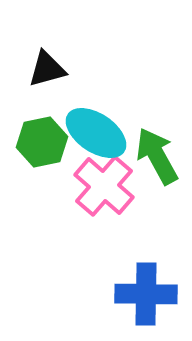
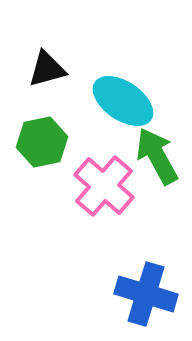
cyan ellipse: moved 27 px right, 32 px up
blue cross: rotated 16 degrees clockwise
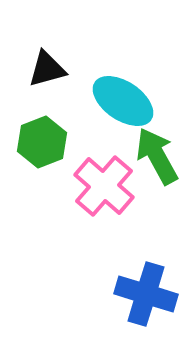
green hexagon: rotated 9 degrees counterclockwise
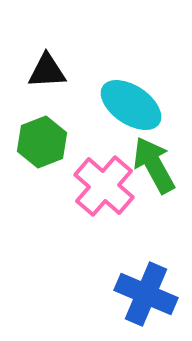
black triangle: moved 2 px down; rotated 12 degrees clockwise
cyan ellipse: moved 8 px right, 4 px down
green arrow: moved 3 px left, 9 px down
blue cross: rotated 6 degrees clockwise
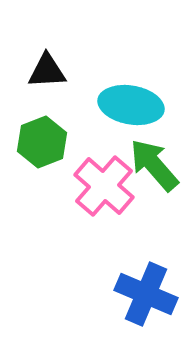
cyan ellipse: rotated 24 degrees counterclockwise
green arrow: rotated 12 degrees counterclockwise
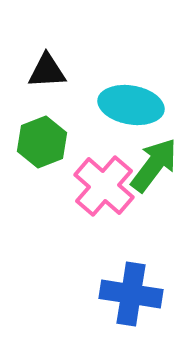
green arrow: rotated 78 degrees clockwise
blue cross: moved 15 px left; rotated 14 degrees counterclockwise
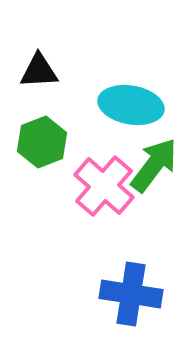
black triangle: moved 8 px left
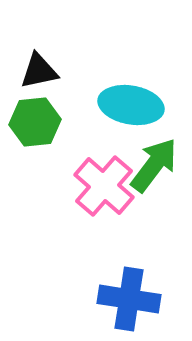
black triangle: rotated 9 degrees counterclockwise
green hexagon: moved 7 px left, 20 px up; rotated 15 degrees clockwise
blue cross: moved 2 px left, 5 px down
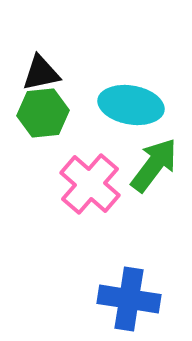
black triangle: moved 2 px right, 2 px down
green hexagon: moved 8 px right, 9 px up
pink cross: moved 14 px left, 2 px up
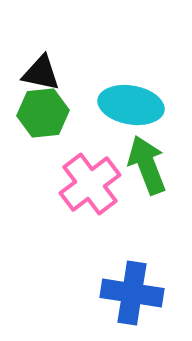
black triangle: rotated 24 degrees clockwise
green arrow: moved 7 px left; rotated 58 degrees counterclockwise
pink cross: rotated 12 degrees clockwise
blue cross: moved 3 px right, 6 px up
